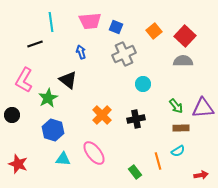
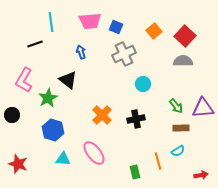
green rectangle: rotated 24 degrees clockwise
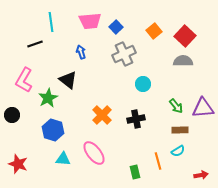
blue square: rotated 24 degrees clockwise
brown rectangle: moved 1 px left, 2 px down
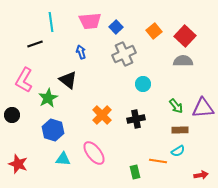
orange line: rotated 66 degrees counterclockwise
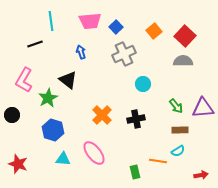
cyan line: moved 1 px up
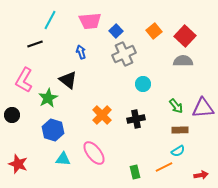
cyan line: moved 1 px left, 1 px up; rotated 36 degrees clockwise
blue square: moved 4 px down
orange line: moved 6 px right, 6 px down; rotated 36 degrees counterclockwise
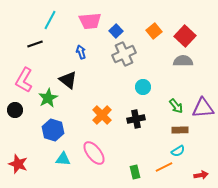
cyan circle: moved 3 px down
black circle: moved 3 px right, 5 px up
